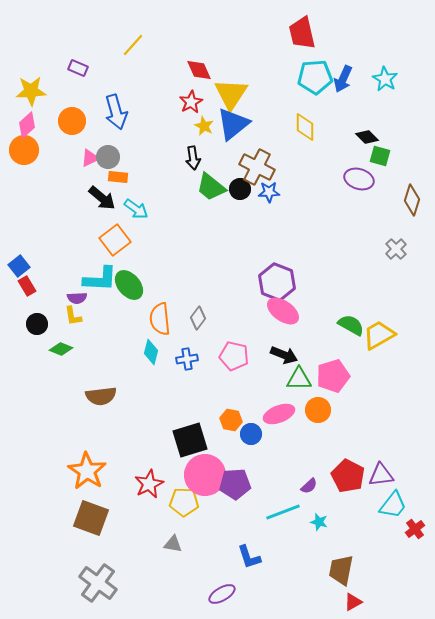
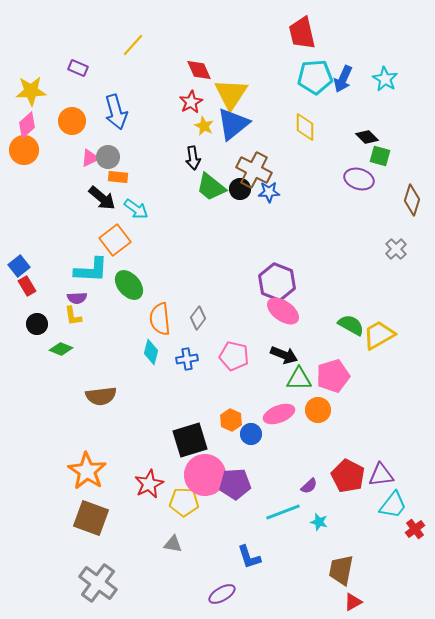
brown cross at (257, 167): moved 3 px left, 3 px down
cyan L-shape at (100, 279): moved 9 px left, 9 px up
orange hexagon at (231, 420): rotated 15 degrees clockwise
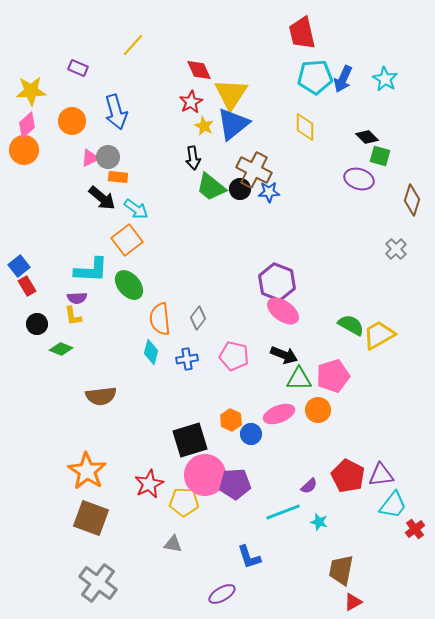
orange square at (115, 240): moved 12 px right
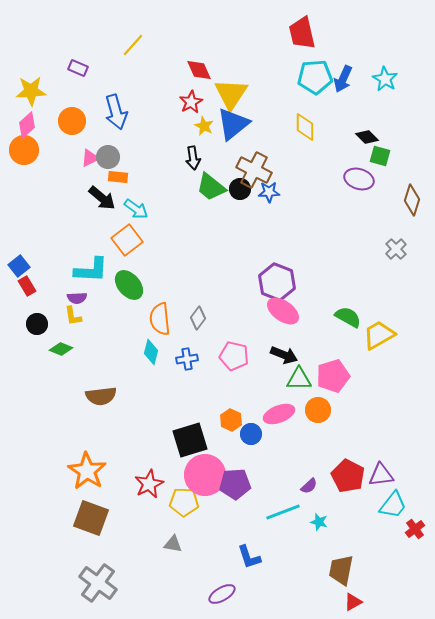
green semicircle at (351, 325): moved 3 px left, 8 px up
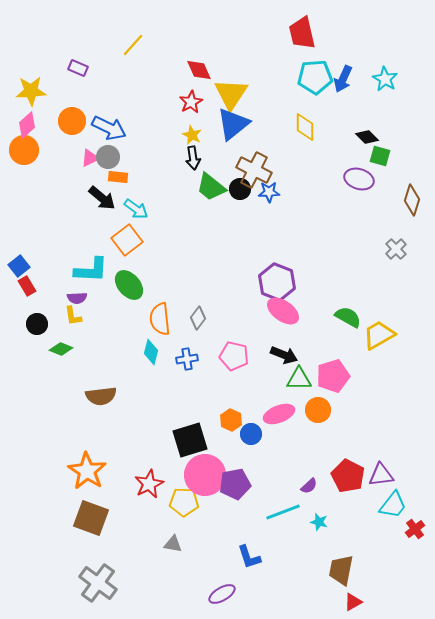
blue arrow at (116, 112): moved 7 px left, 16 px down; rotated 48 degrees counterclockwise
yellow star at (204, 126): moved 12 px left, 9 px down
purple pentagon at (235, 484): rotated 8 degrees counterclockwise
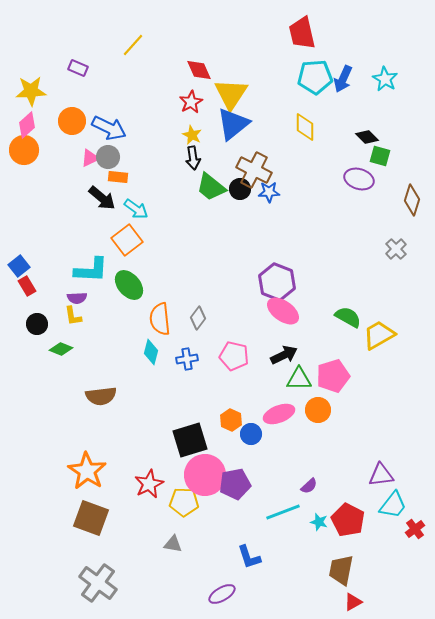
black arrow at (284, 355): rotated 48 degrees counterclockwise
red pentagon at (348, 476): moved 44 px down
